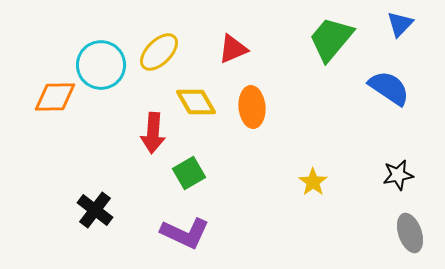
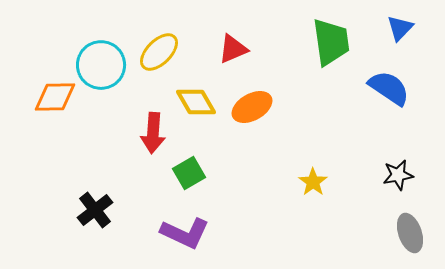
blue triangle: moved 4 px down
green trapezoid: moved 3 px down; rotated 132 degrees clockwise
orange ellipse: rotated 66 degrees clockwise
black cross: rotated 15 degrees clockwise
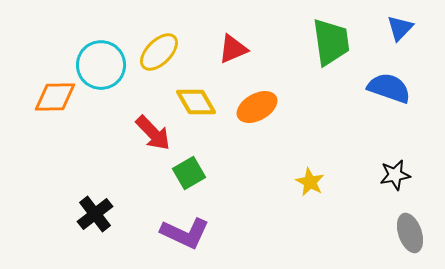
blue semicircle: rotated 15 degrees counterclockwise
orange ellipse: moved 5 px right
red arrow: rotated 48 degrees counterclockwise
black star: moved 3 px left
yellow star: moved 3 px left; rotated 8 degrees counterclockwise
black cross: moved 4 px down
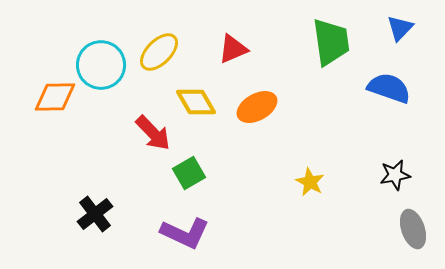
gray ellipse: moved 3 px right, 4 px up
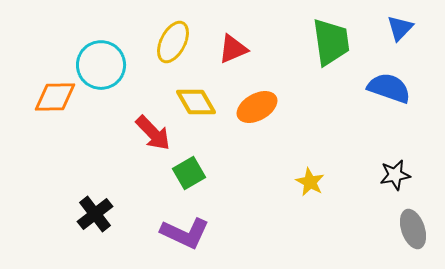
yellow ellipse: moved 14 px right, 10 px up; rotated 18 degrees counterclockwise
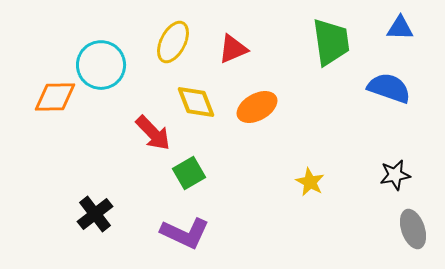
blue triangle: rotated 48 degrees clockwise
yellow diamond: rotated 9 degrees clockwise
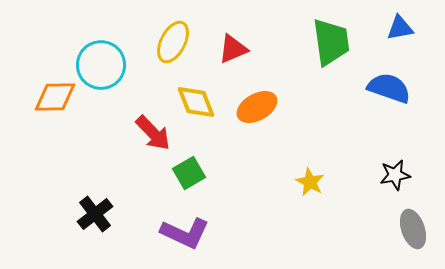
blue triangle: rotated 12 degrees counterclockwise
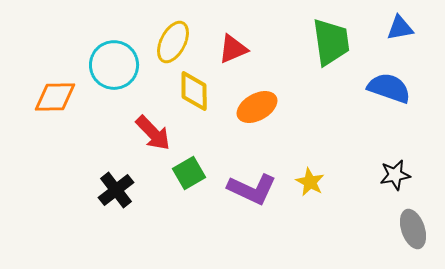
cyan circle: moved 13 px right
yellow diamond: moved 2 px left, 11 px up; rotated 21 degrees clockwise
black cross: moved 21 px right, 24 px up
purple L-shape: moved 67 px right, 44 px up
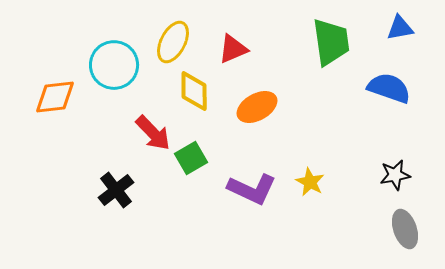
orange diamond: rotated 6 degrees counterclockwise
green square: moved 2 px right, 15 px up
gray ellipse: moved 8 px left
